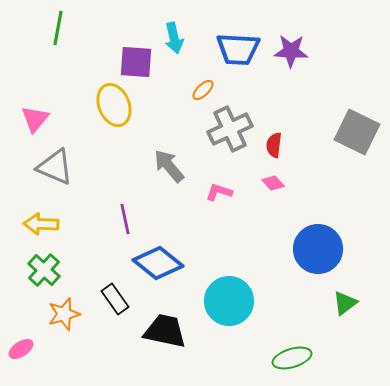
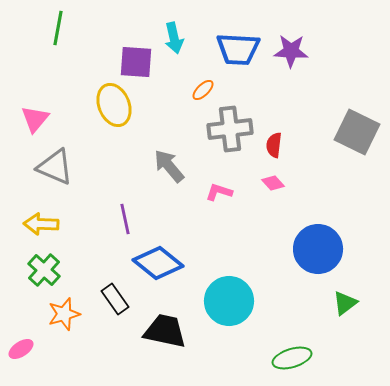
gray cross: rotated 18 degrees clockwise
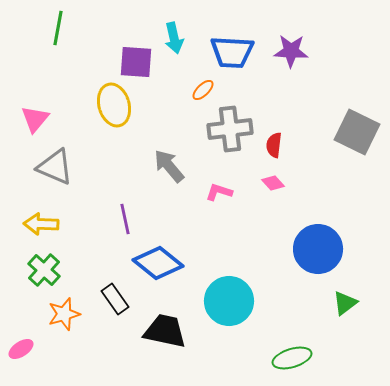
blue trapezoid: moved 6 px left, 3 px down
yellow ellipse: rotated 6 degrees clockwise
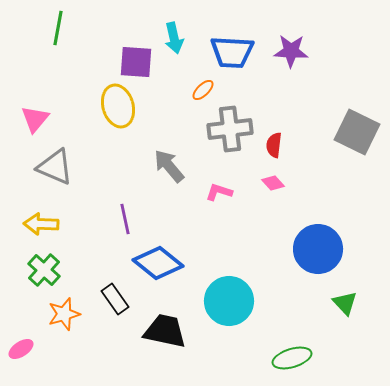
yellow ellipse: moved 4 px right, 1 px down
green triangle: rotated 36 degrees counterclockwise
